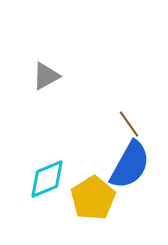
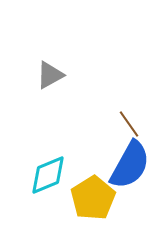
gray triangle: moved 4 px right, 1 px up
cyan diamond: moved 1 px right, 4 px up
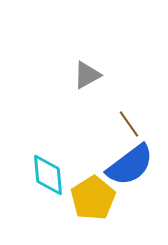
gray triangle: moved 37 px right
blue semicircle: rotated 24 degrees clockwise
cyan diamond: rotated 72 degrees counterclockwise
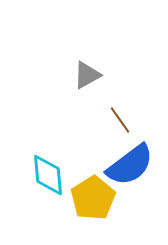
brown line: moved 9 px left, 4 px up
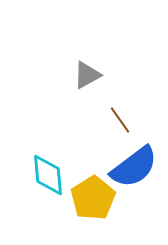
blue semicircle: moved 4 px right, 2 px down
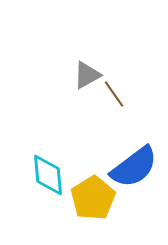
brown line: moved 6 px left, 26 px up
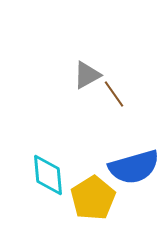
blue semicircle: rotated 21 degrees clockwise
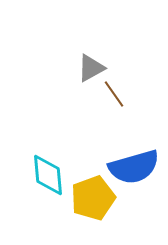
gray triangle: moved 4 px right, 7 px up
yellow pentagon: rotated 12 degrees clockwise
